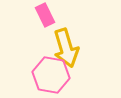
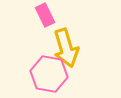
pink hexagon: moved 2 px left, 1 px up
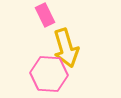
pink hexagon: rotated 6 degrees counterclockwise
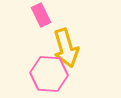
pink rectangle: moved 4 px left
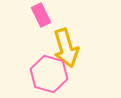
pink hexagon: rotated 12 degrees clockwise
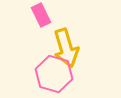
pink hexagon: moved 5 px right
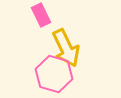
yellow arrow: rotated 9 degrees counterclockwise
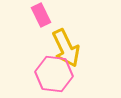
pink hexagon: rotated 9 degrees counterclockwise
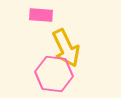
pink rectangle: rotated 60 degrees counterclockwise
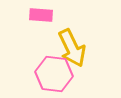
yellow arrow: moved 6 px right
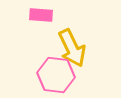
pink hexagon: moved 2 px right, 1 px down
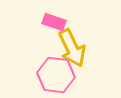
pink rectangle: moved 13 px right, 7 px down; rotated 15 degrees clockwise
